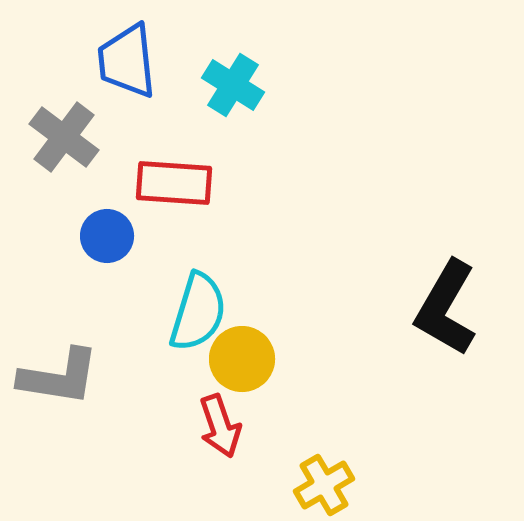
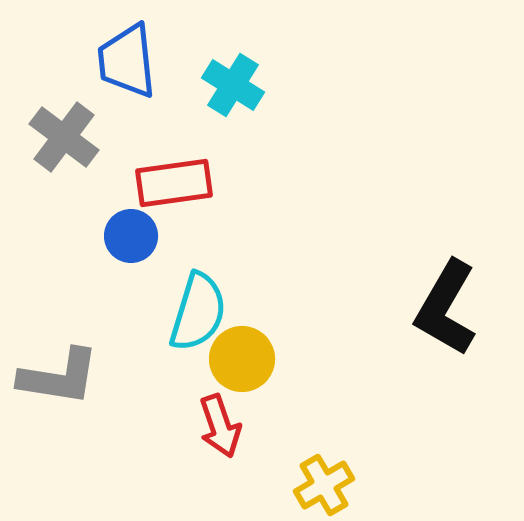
red rectangle: rotated 12 degrees counterclockwise
blue circle: moved 24 px right
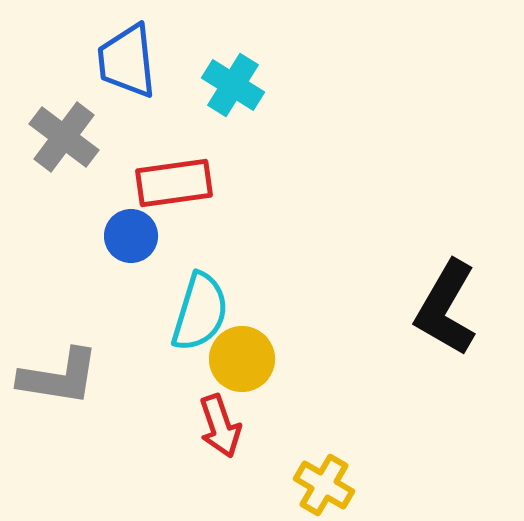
cyan semicircle: moved 2 px right
yellow cross: rotated 30 degrees counterclockwise
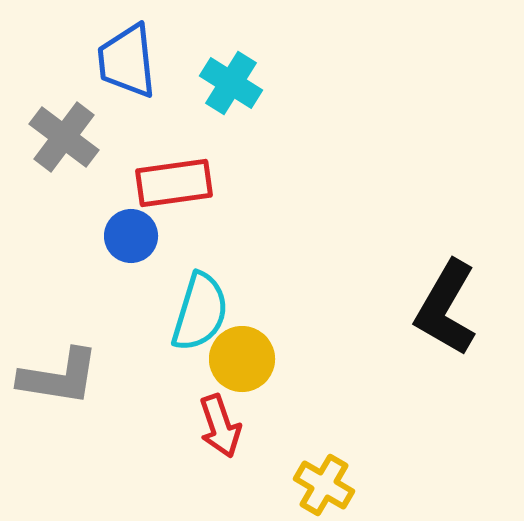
cyan cross: moved 2 px left, 2 px up
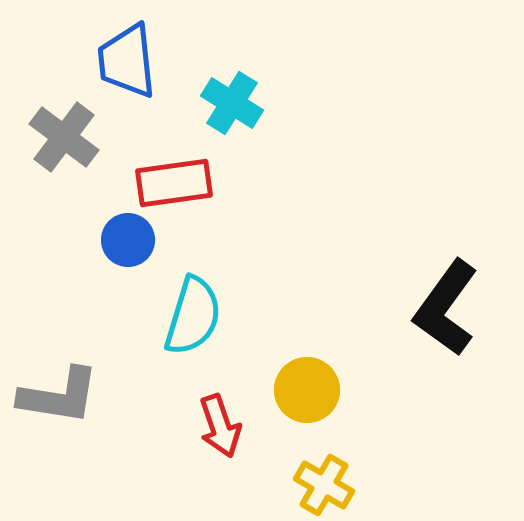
cyan cross: moved 1 px right, 20 px down
blue circle: moved 3 px left, 4 px down
black L-shape: rotated 6 degrees clockwise
cyan semicircle: moved 7 px left, 4 px down
yellow circle: moved 65 px right, 31 px down
gray L-shape: moved 19 px down
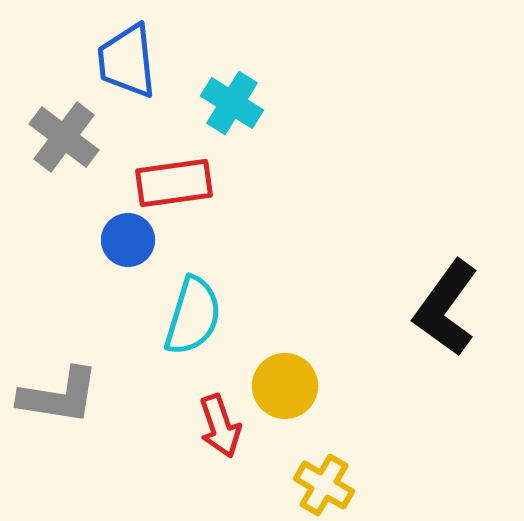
yellow circle: moved 22 px left, 4 px up
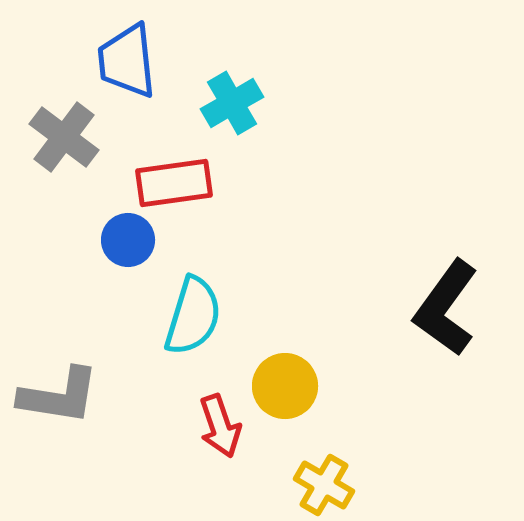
cyan cross: rotated 28 degrees clockwise
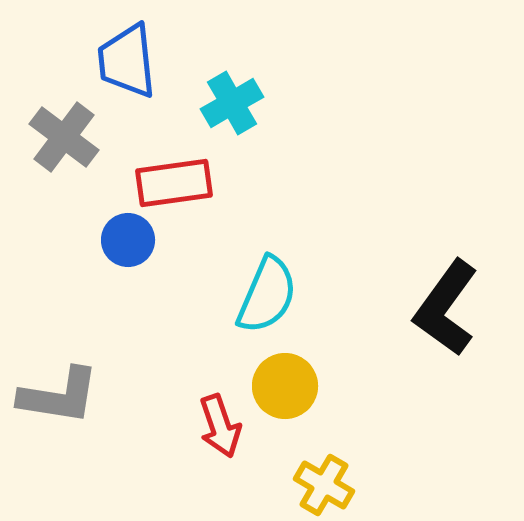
cyan semicircle: moved 74 px right, 21 px up; rotated 6 degrees clockwise
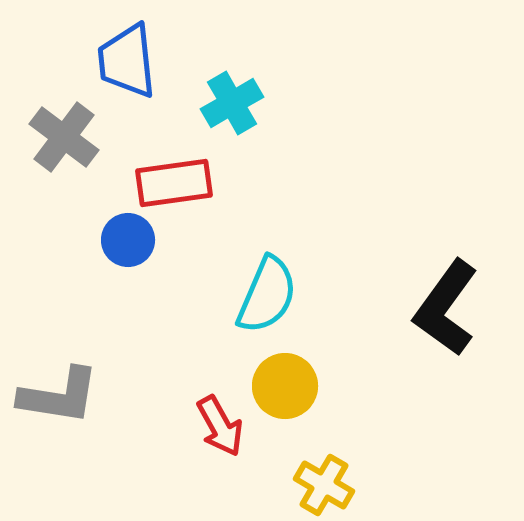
red arrow: rotated 10 degrees counterclockwise
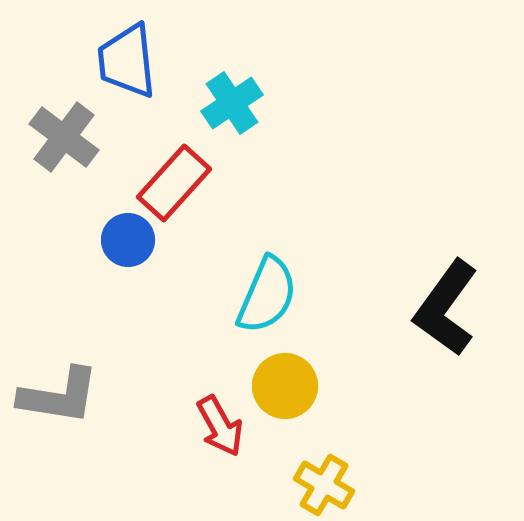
cyan cross: rotated 4 degrees counterclockwise
red rectangle: rotated 40 degrees counterclockwise
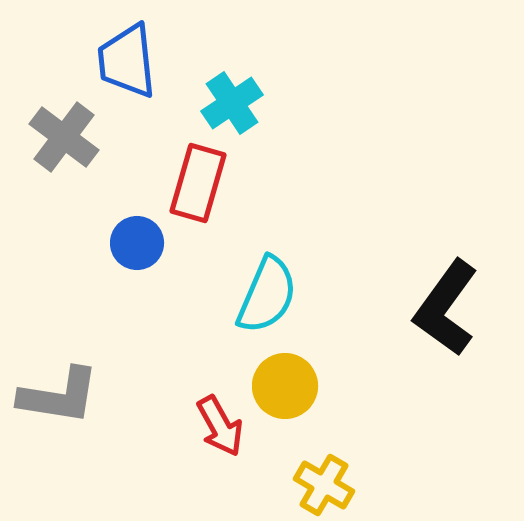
red rectangle: moved 24 px right; rotated 26 degrees counterclockwise
blue circle: moved 9 px right, 3 px down
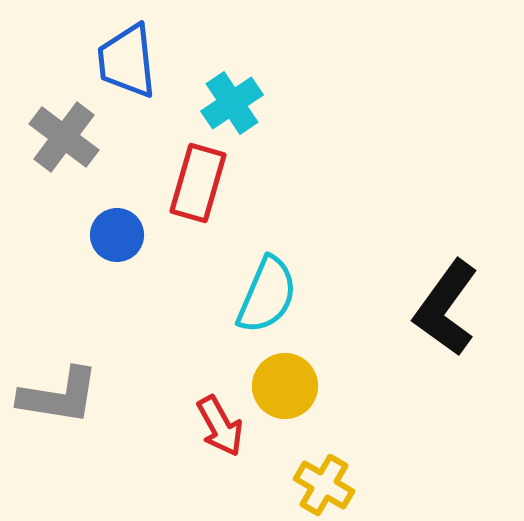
blue circle: moved 20 px left, 8 px up
